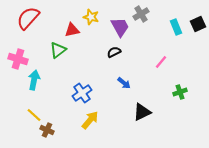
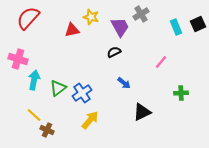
green triangle: moved 38 px down
green cross: moved 1 px right, 1 px down; rotated 16 degrees clockwise
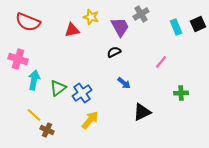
red semicircle: moved 4 px down; rotated 110 degrees counterclockwise
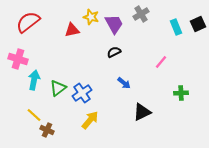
red semicircle: rotated 120 degrees clockwise
purple trapezoid: moved 6 px left, 3 px up
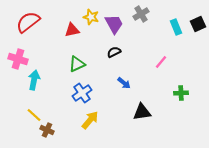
green triangle: moved 19 px right, 24 px up; rotated 12 degrees clockwise
black triangle: rotated 18 degrees clockwise
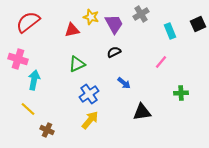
cyan rectangle: moved 6 px left, 4 px down
blue cross: moved 7 px right, 1 px down
yellow line: moved 6 px left, 6 px up
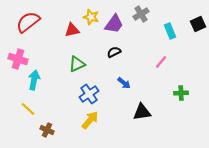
purple trapezoid: rotated 65 degrees clockwise
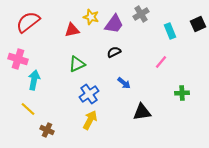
green cross: moved 1 px right
yellow arrow: rotated 12 degrees counterclockwise
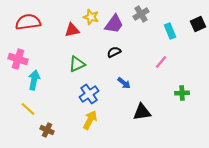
red semicircle: rotated 30 degrees clockwise
